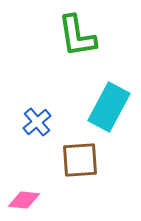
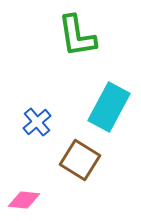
brown square: rotated 36 degrees clockwise
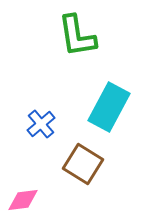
blue cross: moved 4 px right, 2 px down
brown square: moved 3 px right, 4 px down
pink diamond: moved 1 px left; rotated 12 degrees counterclockwise
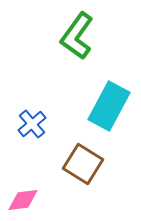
green L-shape: rotated 45 degrees clockwise
cyan rectangle: moved 1 px up
blue cross: moved 9 px left
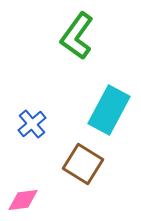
cyan rectangle: moved 4 px down
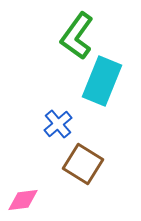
cyan rectangle: moved 7 px left, 29 px up; rotated 6 degrees counterclockwise
blue cross: moved 26 px right
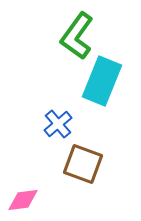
brown square: rotated 12 degrees counterclockwise
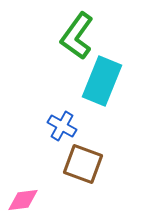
blue cross: moved 4 px right, 2 px down; rotated 20 degrees counterclockwise
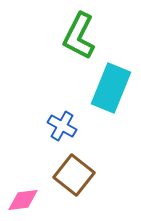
green L-shape: moved 2 px right; rotated 9 degrees counterclockwise
cyan rectangle: moved 9 px right, 7 px down
brown square: moved 9 px left, 11 px down; rotated 18 degrees clockwise
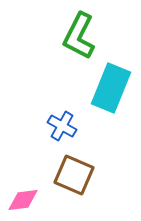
brown square: rotated 15 degrees counterclockwise
